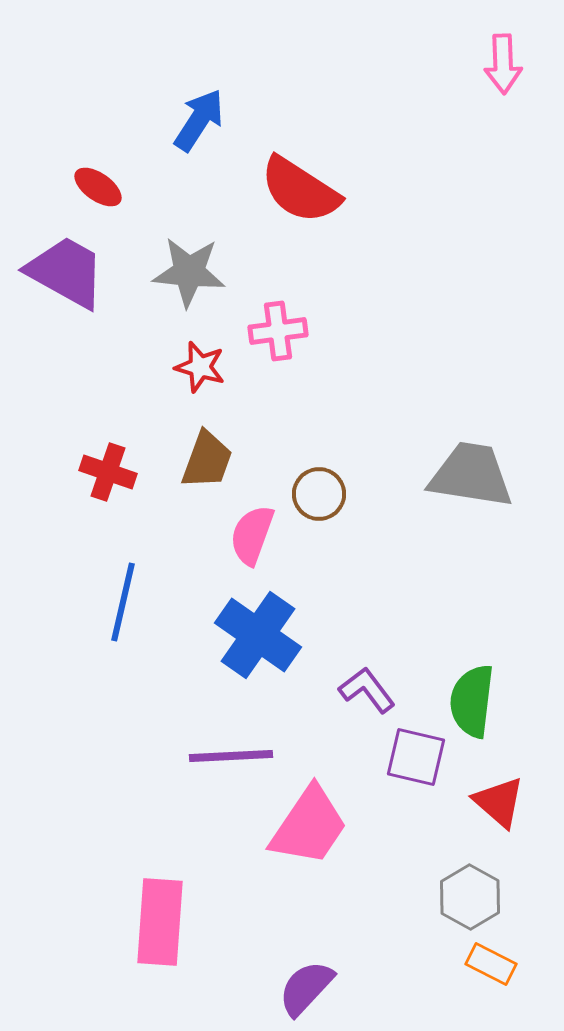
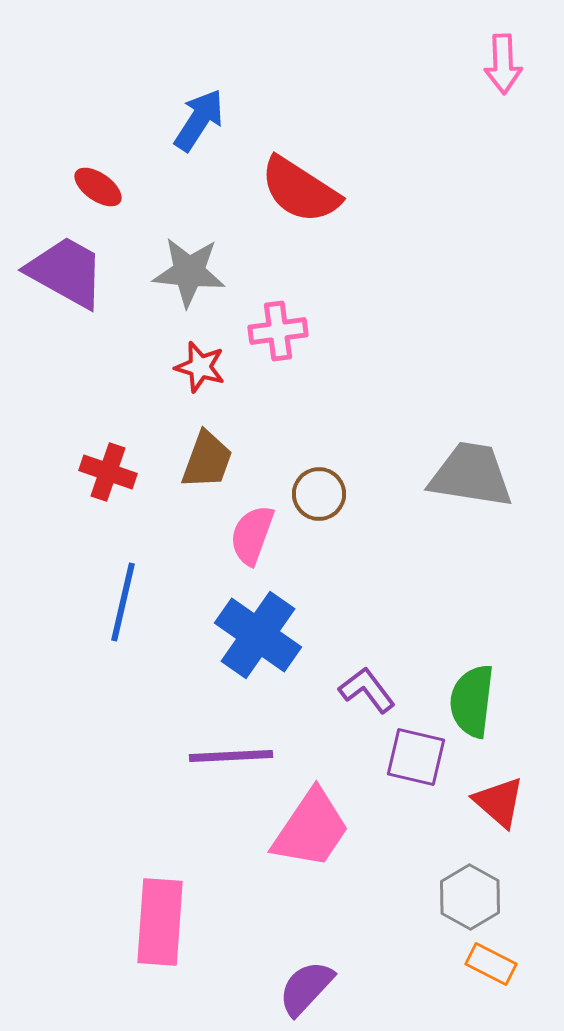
pink trapezoid: moved 2 px right, 3 px down
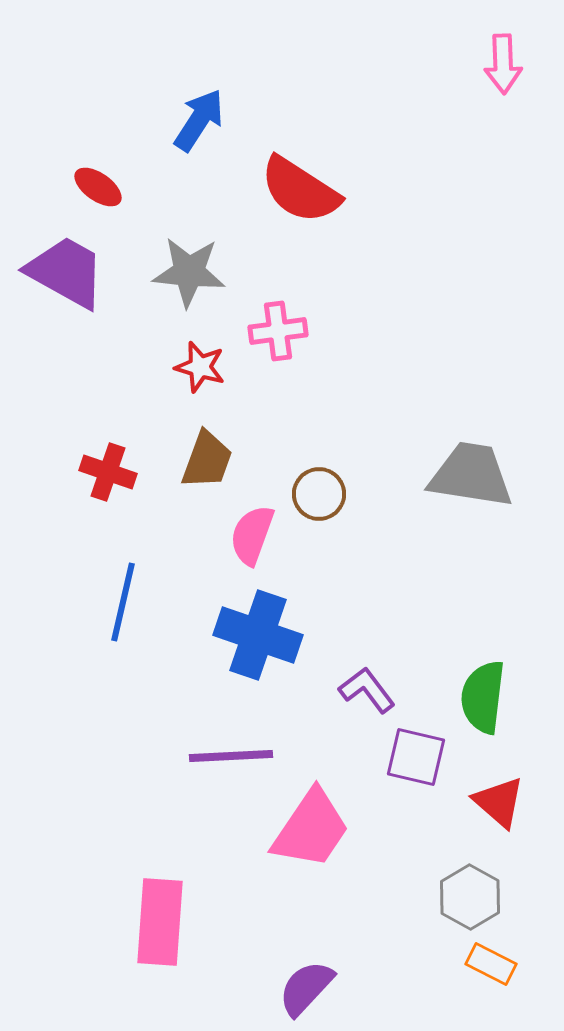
blue cross: rotated 16 degrees counterclockwise
green semicircle: moved 11 px right, 4 px up
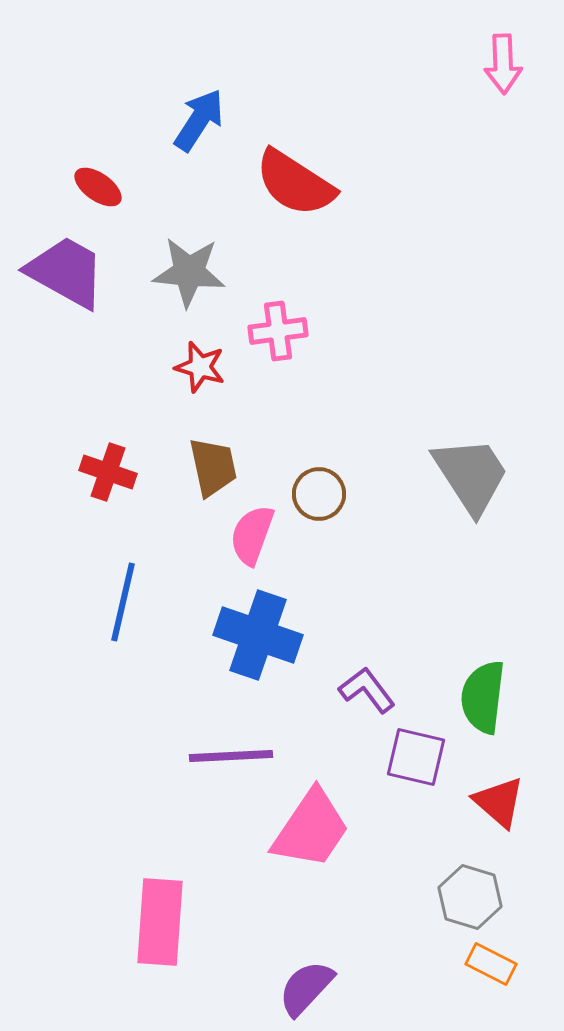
red semicircle: moved 5 px left, 7 px up
brown trapezoid: moved 6 px right, 7 px down; rotated 32 degrees counterclockwise
gray trapezoid: rotated 48 degrees clockwise
gray hexagon: rotated 12 degrees counterclockwise
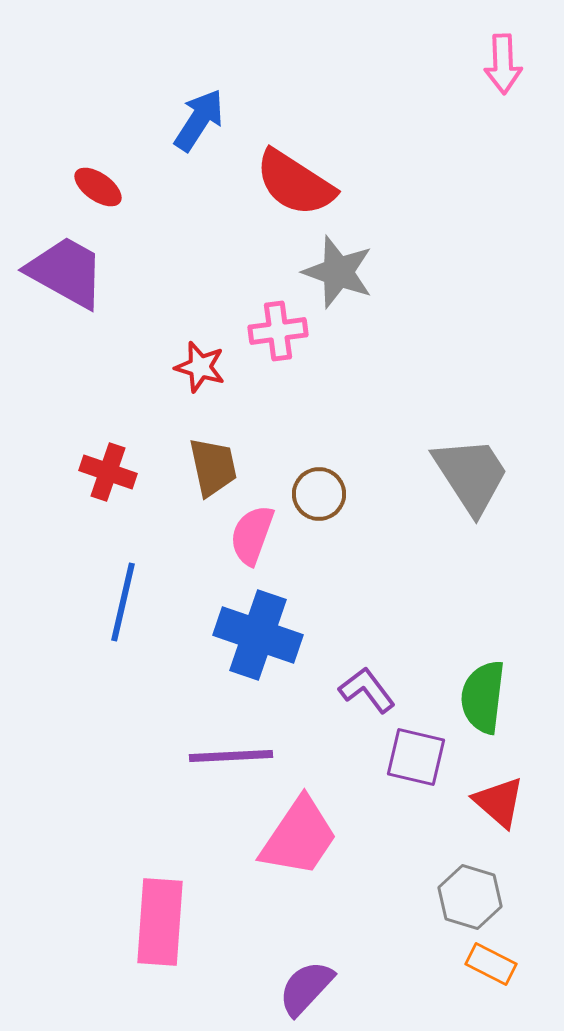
gray star: moved 149 px right; rotated 14 degrees clockwise
pink trapezoid: moved 12 px left, 8 px down
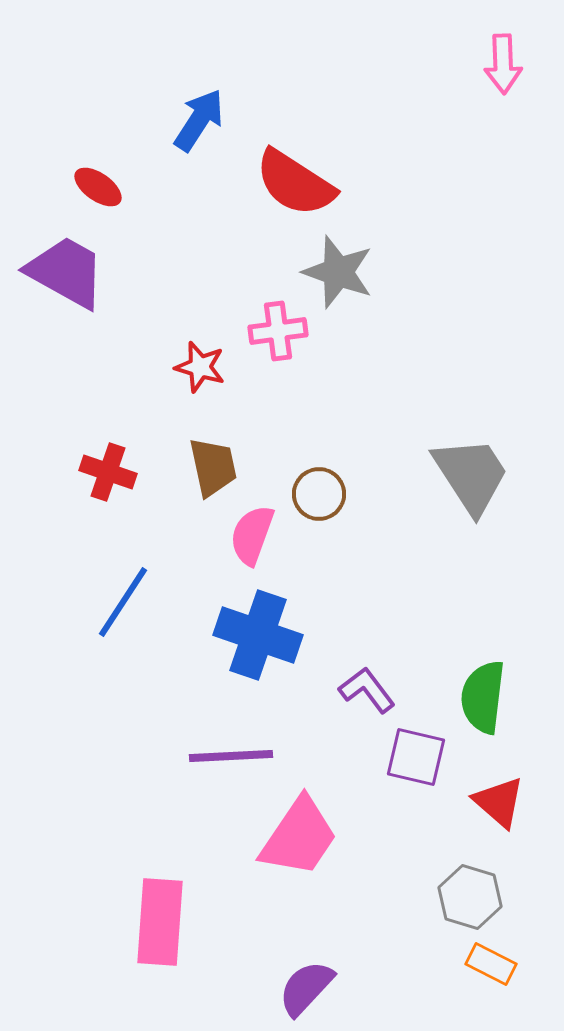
blue line: rotated 20 degrees clockwise
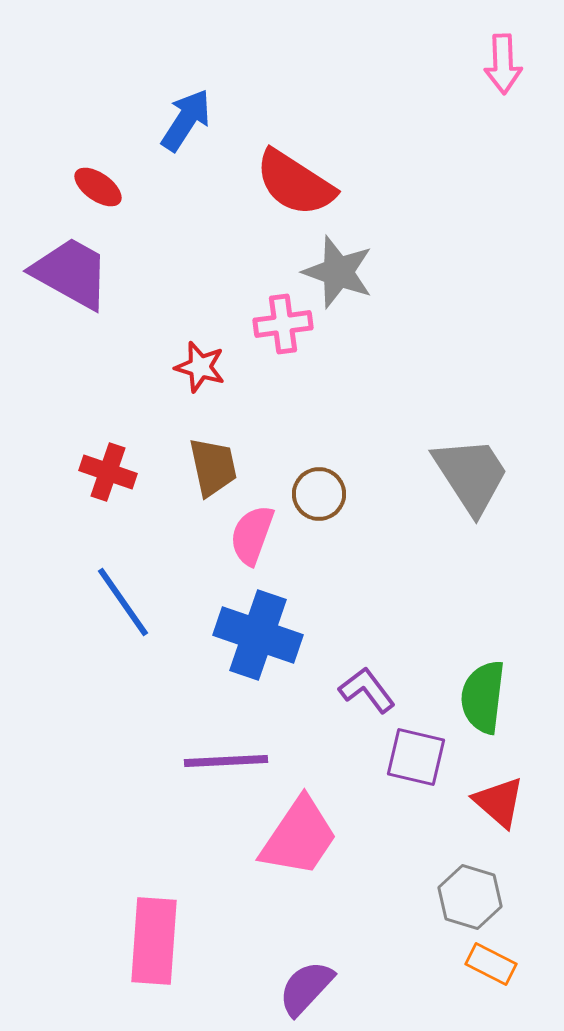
blue arrow: moved 13 px left
purple trapezoid: moved 5 px right, 1 px down
pink cross: moved 5 px right, 7 px up
blue line: rotated 68 degrees counterclockwise
purple line: moved 5 px left, 5 px down
pink rectangle: moved 6 px left, 19 px down
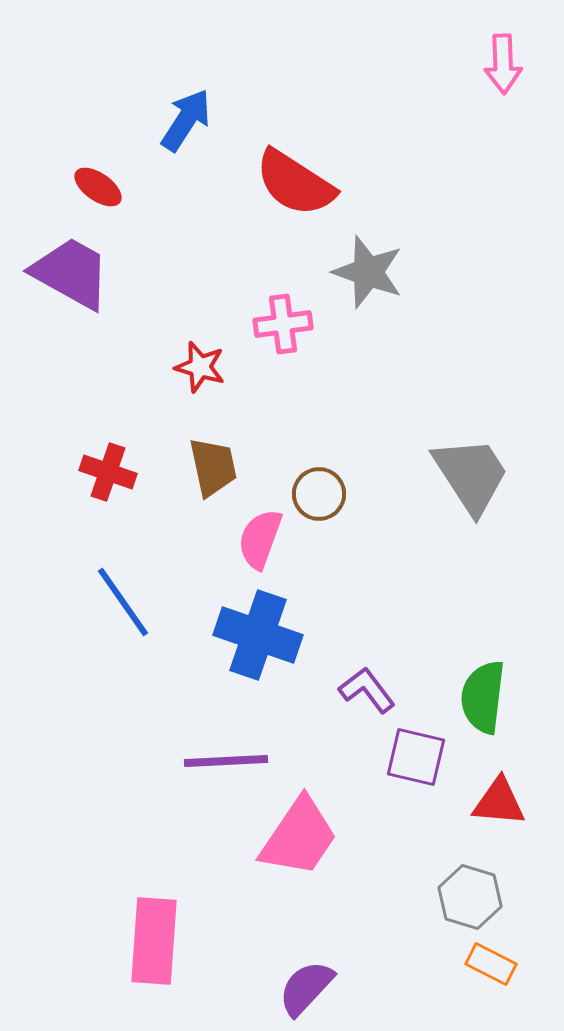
gray star: moved 30 px right
pink semicircle: moved 8 px right, 4 px down
red triangle: rotated 36 degrees counterclockwise
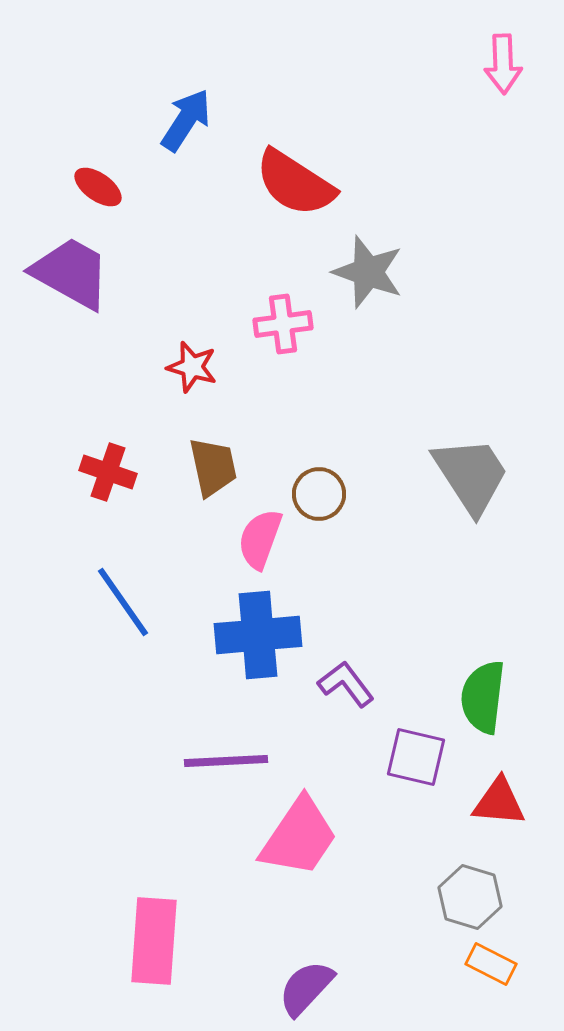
red star: moved 8 px left
blue cross: rotated 24 degrees counterclockwise
purple L-shape: moved 21 px left, 6 px up
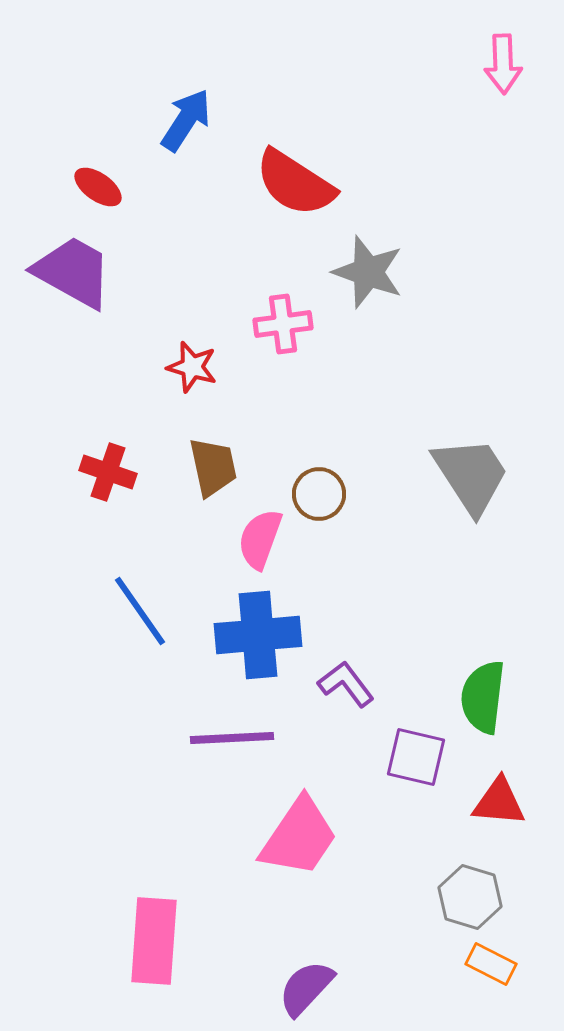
purple trapezoid: moved 2 px right, 1 px up
blue line: moved 17 px right, 9 px down
purple line: moved 6 px right, 23 px up
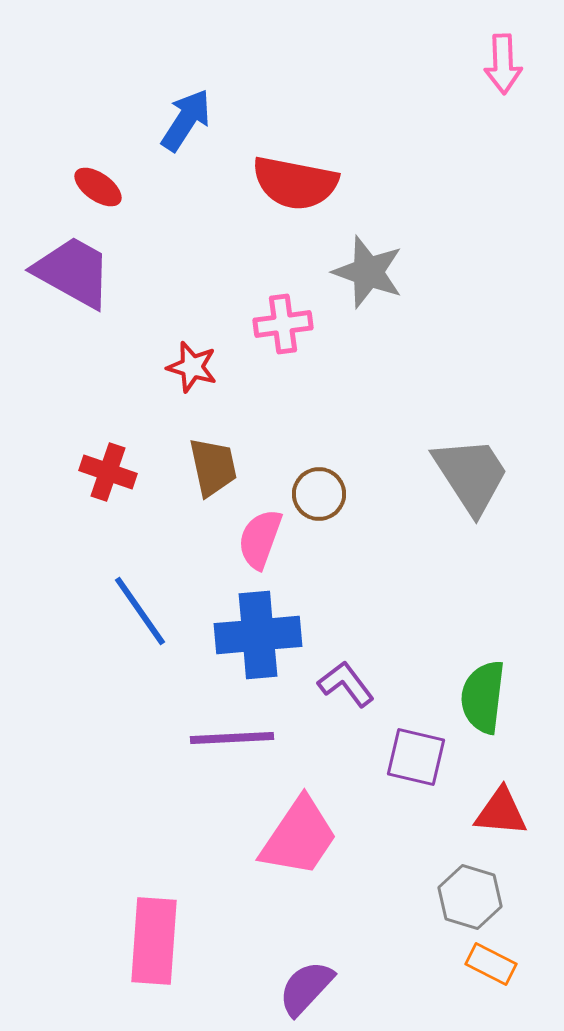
red semicircle: rotated 22 degrees counterclockwise
red triangle: moved 2 px right, 10 px down
